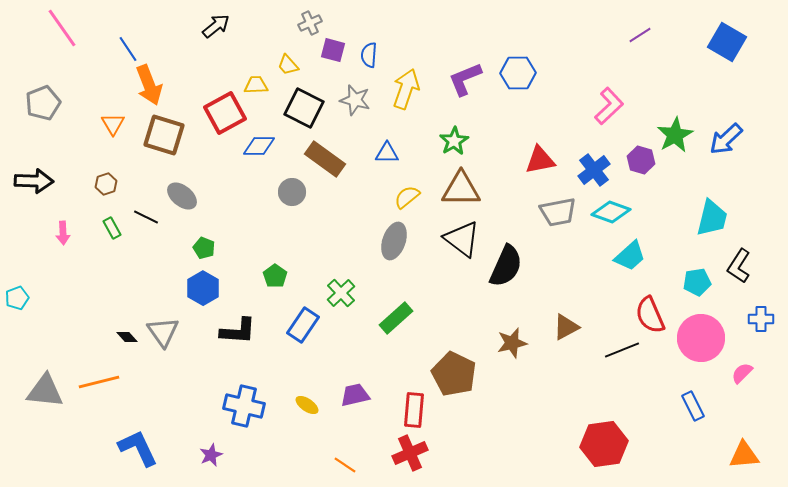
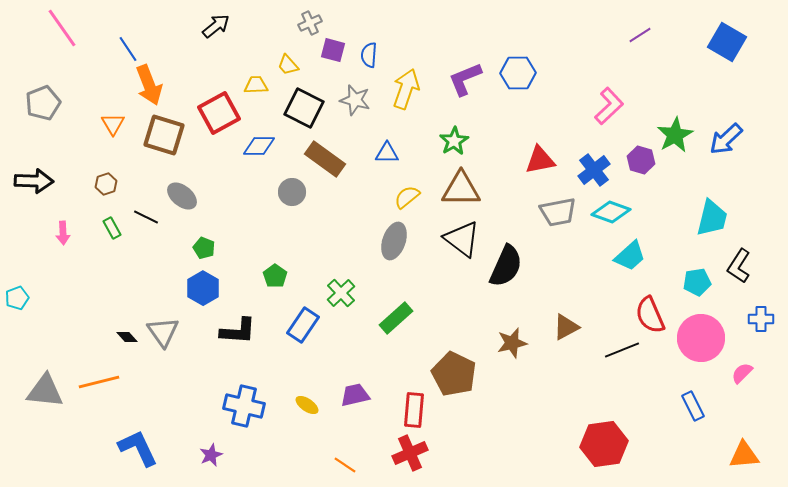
red square at (225, 113): moved 6 px left
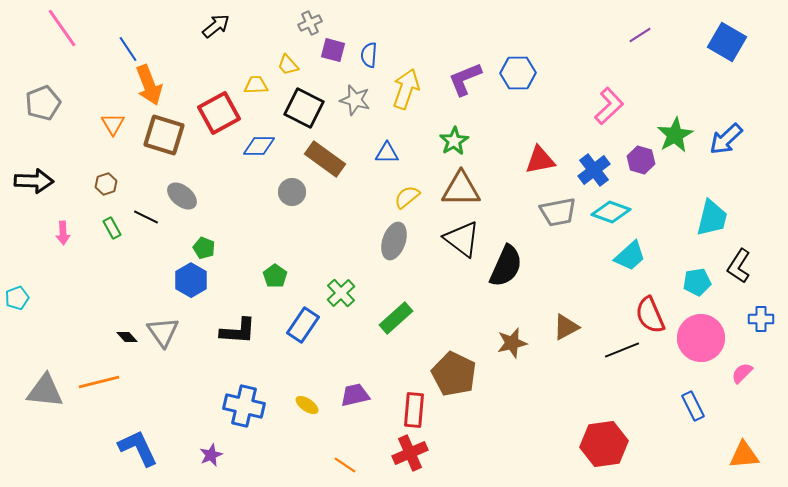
blue hexagon at (203, 288): moved 12 px left, 8 px up
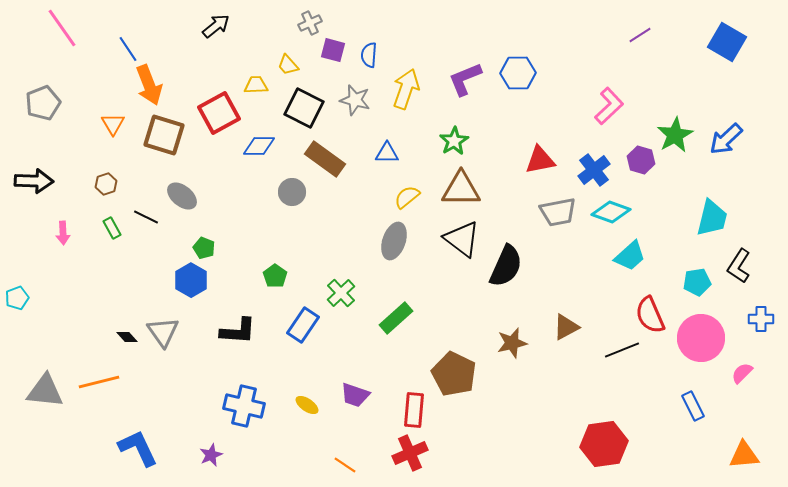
purple trapezoid at (355, 395): rotated 148 degrees counterclockwise
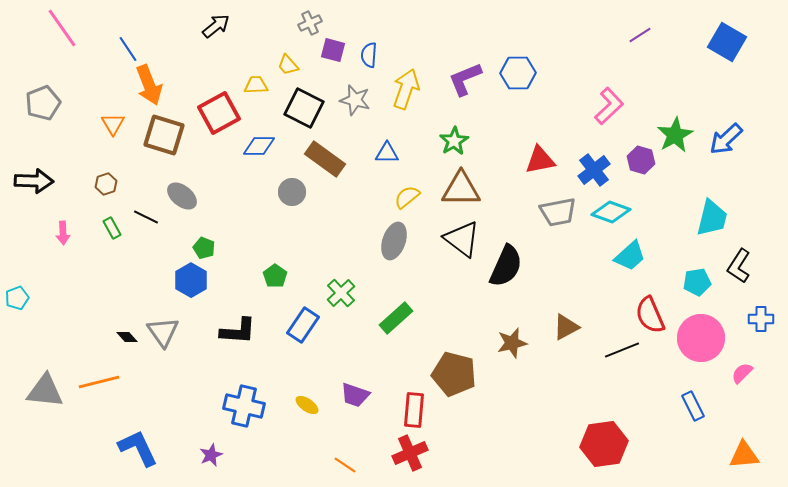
brown pentagon at (454, 374): rotated 12 degrees counterclockwise
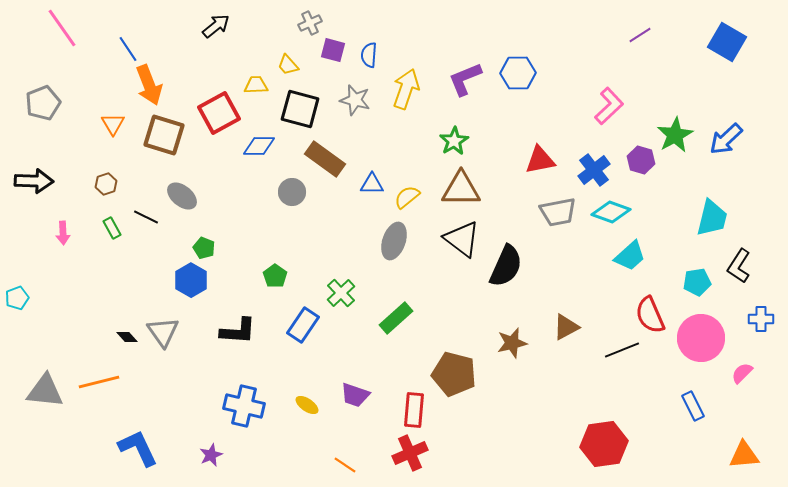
black square at (304, 108): moved 4 px left, 1 px down; rotated 12 degrees counterclockwise
blue triangle at (387, 153): moved 15 px left, 31 px down
